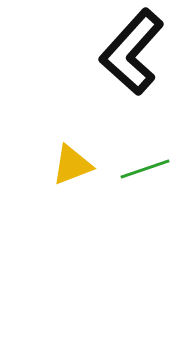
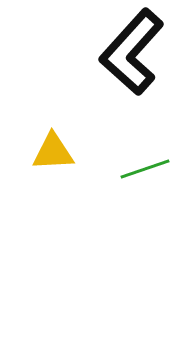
yellow triangle: moved 19 px left, 13 px up; rotated 18 degrees clockwise
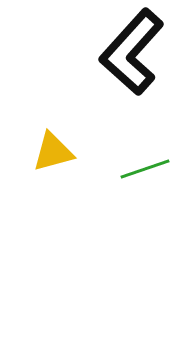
yellow triangle: rotated 12 degrees counterclockwise
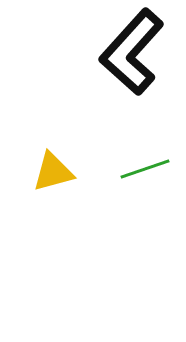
yellow triangle: moved 20 px down
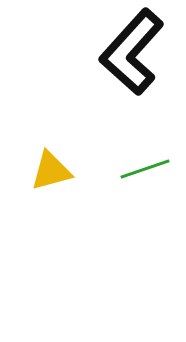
yellow triangle: moved 2 px left, 1 px up
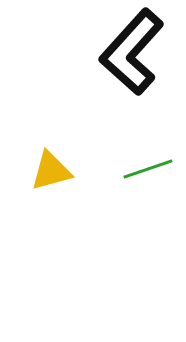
green line: moved 3 px right
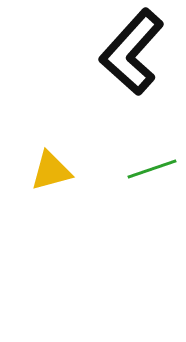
green line: moved 4 px right
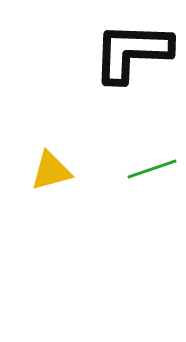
black L-shape: rotated 50 degrees clockwise
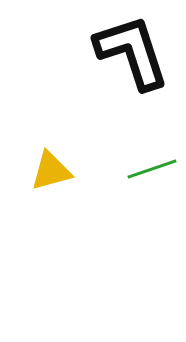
black L-shape: rotated 70 degrees clockwise
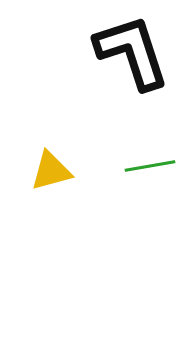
green line: moved 2 px left, 3 px up; rotated 9 degrees clockwise
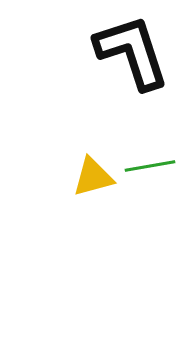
yellow triangle: moved 42 px right, 6 px down
